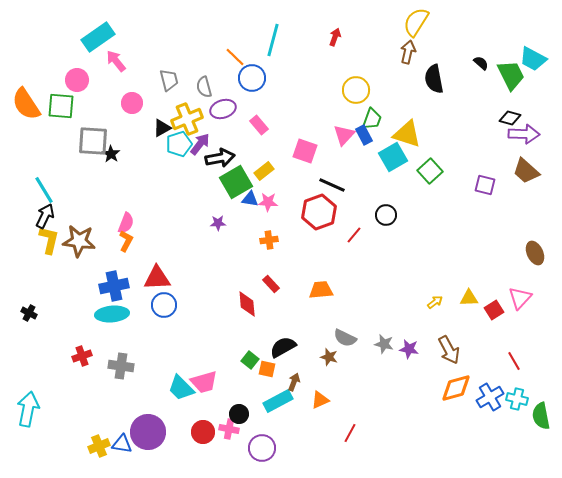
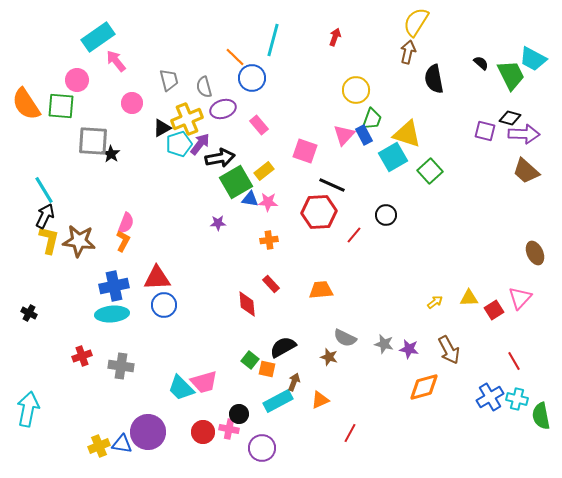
purple square at (485, 185): moved 54 px up
red hexagon at (319, 212): rotated 16 degrees clockwise
orange L-shape at (126, 241): moved 3 px left
orange diamond at (456, 388): moved 32 px left, 1 px up
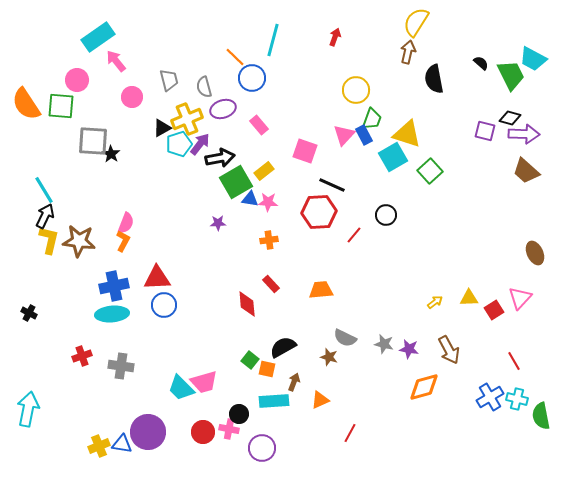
pink circle at (132, 103): moved 6 px up
cyan rectangle at (278, 401): moved 4 px left; rotated 24 degrees clockwise
